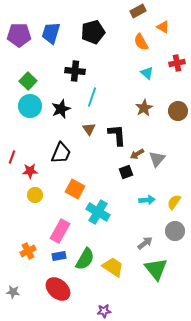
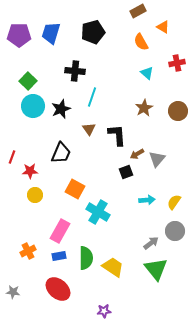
cyan circle: moved 3 px right
gray arrow: moved 6 px right
green semicircle: moved 1 px right, 1 px up; rotated 30 degrees counterclockwise
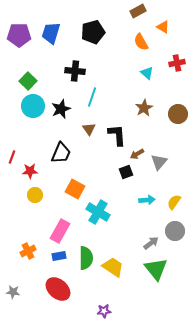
brown circle: moved 3 px down
gray triangle: moved 2 px right, 3 px down
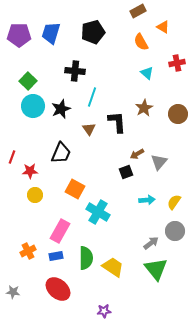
black L-shape: moved 13 px up
blue rectangle: moved 3 px left
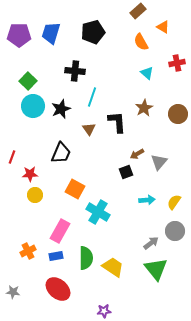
brown rectangle: rotated 14 degrees counterclockwise
red star: moved 3 px down
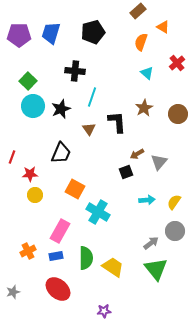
orange semicircle: rotated 48 degrees clockwise
red cross: rotated 28 degrees counterclockwise
gray star: rotated 24 degrees counterclockwise
